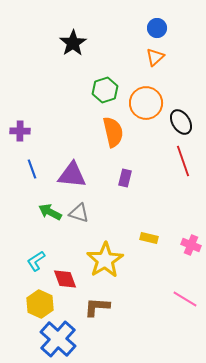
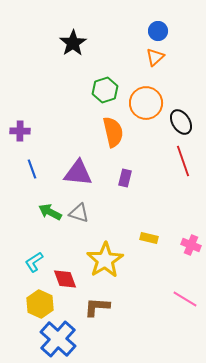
blue circle: moved 1 px right, 3 px down
purple triangle: moved 6 px right, 2 px up
cyan L-shape: moved 2 px left, 1 px down
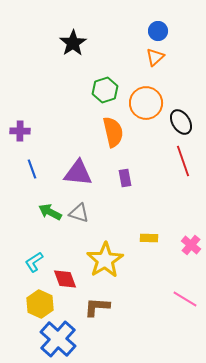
purple rectangle: rotated 24 degrees counterclockwise
yellow rectangle: rotated 12 degrees counterclockwise
pink cross: rotated 18 degrees clockwise
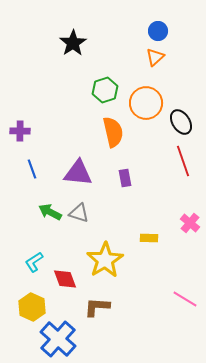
pink cross: moved 1 px left, 22 px up
yellow hexagon: moved 8 px left, 3 px down
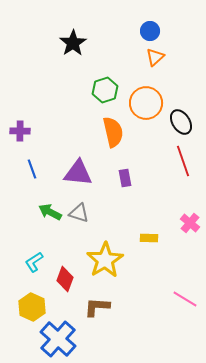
blue circle: moved 8 px left
red diamond: rotated 40 degrees clockwise
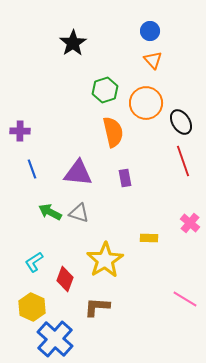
orange triangle: moved 2 px left, 3 px down; rotated 30 degrees counterclockwise
blue cross: moved 3 px left
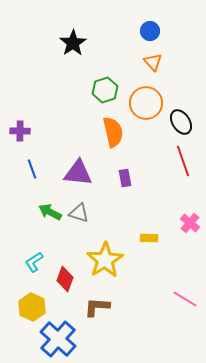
orange triangle: moved 2 px down
blue cross: moved 3 px right
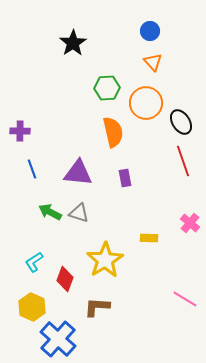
green hexagon: moved 2 px right, 2 px up; rotated 15 degrees clockwise
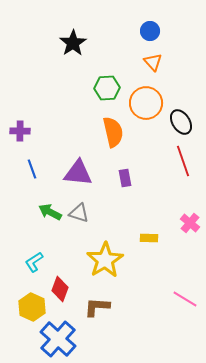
red diamond: moved 5 px left, 10 px down
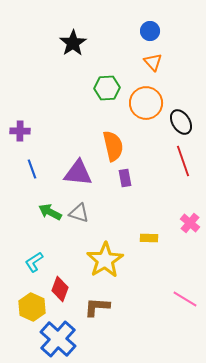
orange semicircle: moved 14 px down
